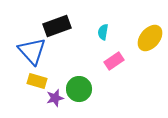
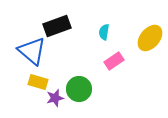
cyan semicircle: moved 1 px right
blue triangle: rotated 8 degrees counterclockwise
yellow rectangle: moved 1 px right, 1 px down
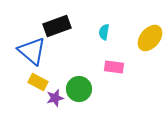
pink rectangle: moved 6 px down; rotated 42 degrees clockwise
yellow rectangle: rotated 12 degrees clockwise
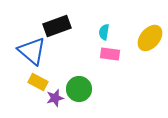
pink rectangle: moved 4 px left, 13 px up
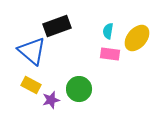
cyan semicircle: moved 4 px right, 1 px up
yellow ellipse: moved 13 px left
yellow rectangle: moved 7 px left, 3 px down
purple star: moved 4 px left, 2 px down
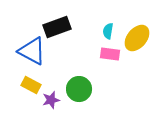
black rectangle: moved 1 px down
blue triangle: rotated 12 degrees counterclockwise
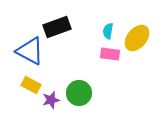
blue triangle: moved 2 px left
green circle: moved 4 px down
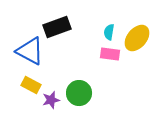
cyan semicircle: moved 1 px right, 1 px down
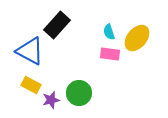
black rectangle: moved 2 px up; rotated 28 degrees counterclockwise
cyan semicircle: rotated 28 degrees counterclockwise
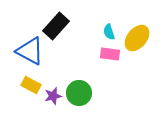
black rectangle: moved 1 px left, 1 px down
purple star: moved 2 px right, 4 px up
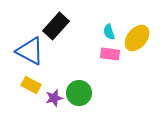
purple star: moved 1 px right, 2 px down
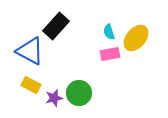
yellow ellipse: moved 1 px left
pink rectangle: rotated 18 degrees counterclockwise
